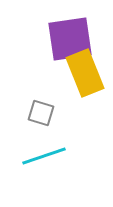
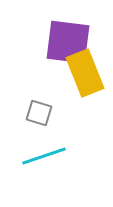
purple square: moved 2 px left, 3 px down; rotated 15 degrees clockwise
gray square: moved 2 px left
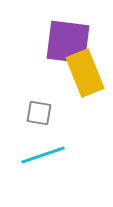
gray square: rotated 8 degrees counterclockwise
cyan line: moved 1 px left, 1 px up
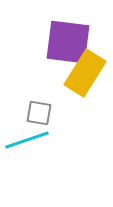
yellow rectangle: rotated 54 degrees clockwise
cyan line: moved 16 px left, 15 px up
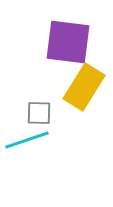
yellow rectangle: moved 1 px left, 14 px down
gray square: rotated 8 degrees counterclockwise
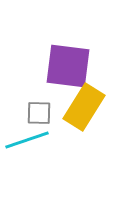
purple square: moved 24 px down
yellow rectangle: moved 20 px down
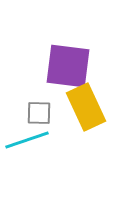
yellow rectangle: moved 2 px right; rotated 57 degrees counterclockwise
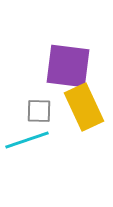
yellow rectangle: moved 2 px left
gray square: moved 2 px up
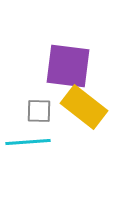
yellow rectangle: rotated 27 degrees counterclockwise
cyan line: moved 1 px right, 2 px down; rotated 15 degrees clockwise
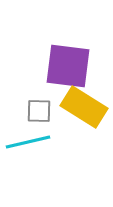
yellow rectangle: rotated 6 degrees counterclockwise
cyan line: rotated 9 degrees counterclockwise
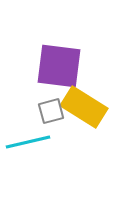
purple square: moved 9 px left
gray square: moved 12 px right; rotated 16 degrees counterclockwise
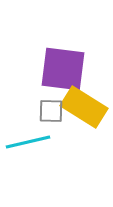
purple square: moved 4 px right, 3 px down
gray square: rotated 16 degrees clockwise
